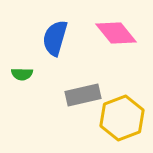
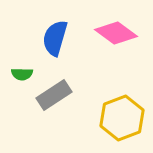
pink diamond: rotated 15 degrees counterclockwise
gray rectangle: moved 29 px left; rotated 20 degrees counterclockwise
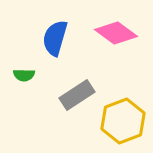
green semicircle: moved 2 px right, 1 px down
gray rectangle: moved 23 px right
yellow hexagon: moved 1 px right, 3 px down
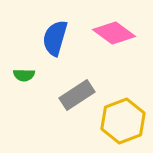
pink diamond: moved 2 px left
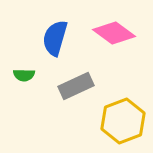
gray rectangle: moved 1 px left, 9 px up; rotated 8 degrees clockwise
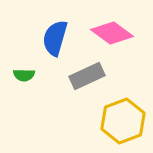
pink diamond: moved 2 px left
gray rectangle: moved 11 px right, 10 px up
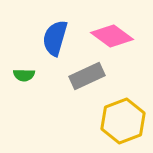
pink diamond: moved 3 px down
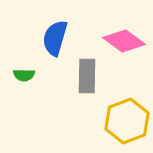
pink diamond: moved 12 px right, 5 px down
gray rectangle: rotated 64 degrees counterclockwise
yellow hexagon: moved 4 px right
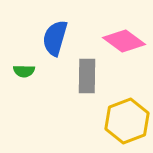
green semicircle: moved 4 px up
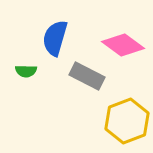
pink diamond: moved 1 px left, 4 px down
green semicircle: moved 2 px right
gray rectangle: rotated 64 degrees counterclockwise
